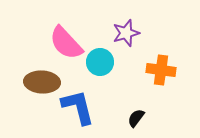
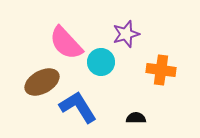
purple star: moved 1 px down
cyan circle: moved 1 px right
brown ellipse: rotated 32 degrees counterclockwise
blue L-shape: rotated 18 degrees counterclockwise
black semicircle: rotated 54 degrees clockwise
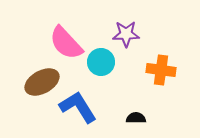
purple star: rotated 16 degrees clockwise
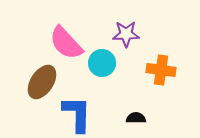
cyan circle: moved 1 px right, 1 px down
brown ellipse: rotated 28 degrees counterclockwise
blue L-shape: moved 1 px left, 7 px down; rotated 33 degrees clockwise
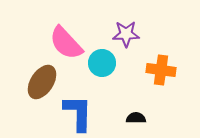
blue L-shape: moved 1 px right, 1 px up
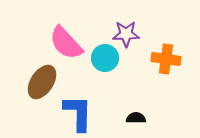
cyan circle: moved 3 px right, 5 px up
orange cross: moved 5 px right, 11 px up
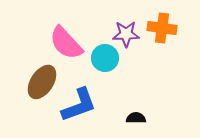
orange cross: moved 4 px left, 31 px up
blue L-shape: moved 1 px right, 8 px up; rotated 69 degrees clockwise
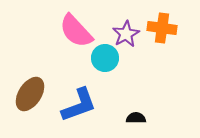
purple star: rotated 28 degrees counterclockwise
pink semicircle: moved 10 px right, 12 px up
brown ellipse: moved 12 px left, 12 px down
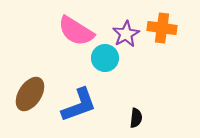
pink semicircle: rotated 15 degrees counterclockwise
black semicircle: rotated 96 degrees clockwise
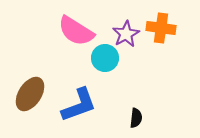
orange cross: moved 1 px left
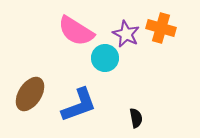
orange cross: rotated 8 degrees clockwise
purple star: rotated 16 degrees counterclockwise
black semicircle: rotated 18 degrees counterclockwise
